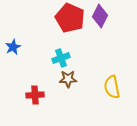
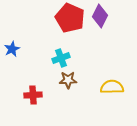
blue star: moved 1 px left, 2 px down
brown star: moved 1 px down
yellow semicircle: rotated 100 degrees clockwise
red cross: moved 2 px left
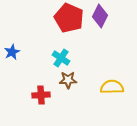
red pentagon: moved 1 px left
blue star: moved 3 px down
cyan cross: rotated 36 degrees counterclockwise
red cross: moved 8 px right
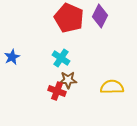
blue star: moved 5 px down
red cross: moved 16 px right, 4 px up; rotated 24 degrees clockwise
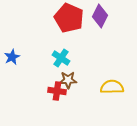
red cross: rotated 12 degrees counterclockwise
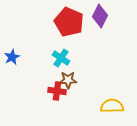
red pentagon: moved 4 px down
yellow semicircle: moved 19 px down
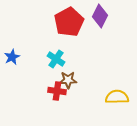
red pentagon: rotated 20 degrees clockwise
cyan cross: moved 5 px left, 1 px down
yellow semicircle: moved 5 px right, 9 px up
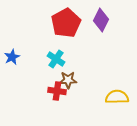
purple diamond: moved 1 px right, 4 px down
red pentagon: moved 3 px left, 1 px down
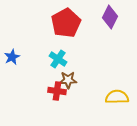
purple diamond: moved 9 px right, 3 px up
cyan cross: moved 2 px right
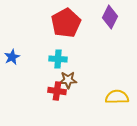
cyan cross: rotated 30 degrees counterclockwise
